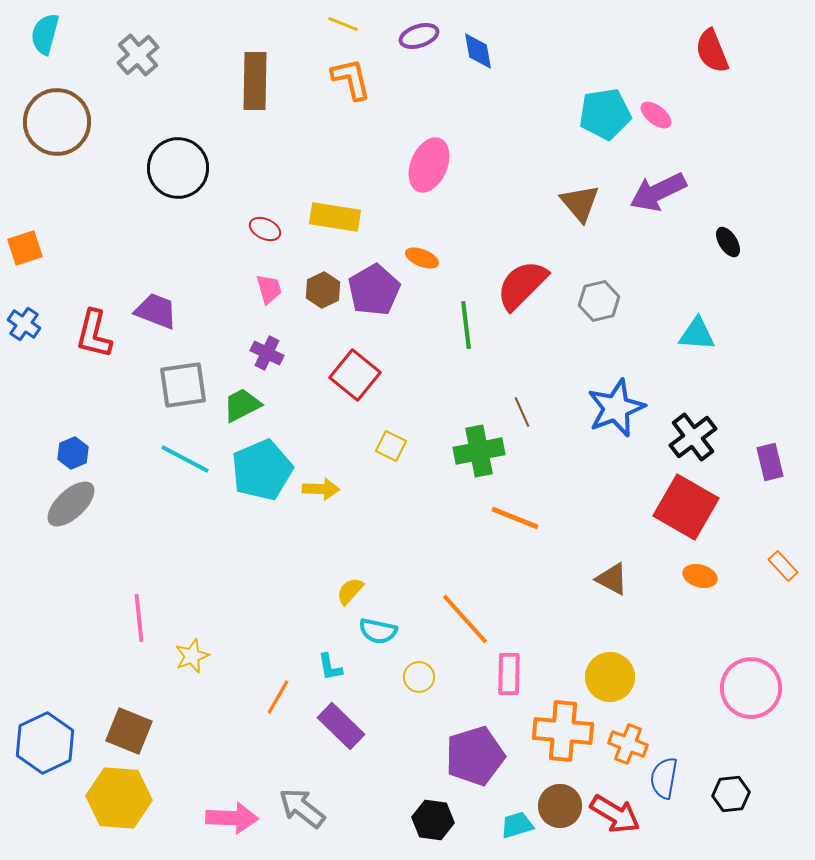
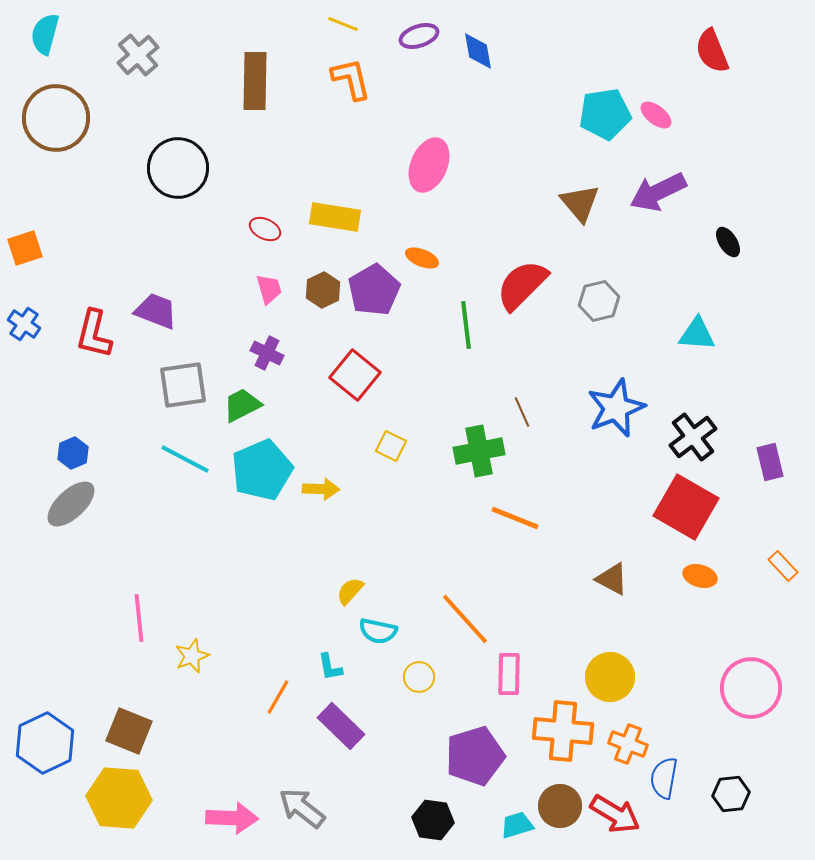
brown circle at (57, 122): moved 1 px left, 4 px up
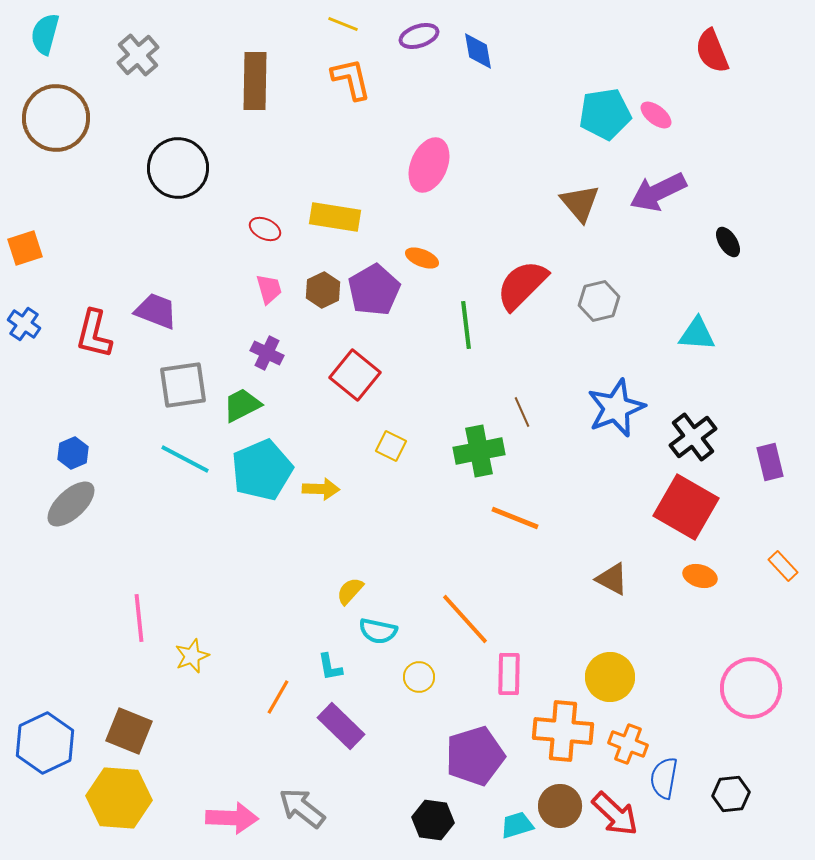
red arrow at (615, 814): rotated 12 degrees clockwise
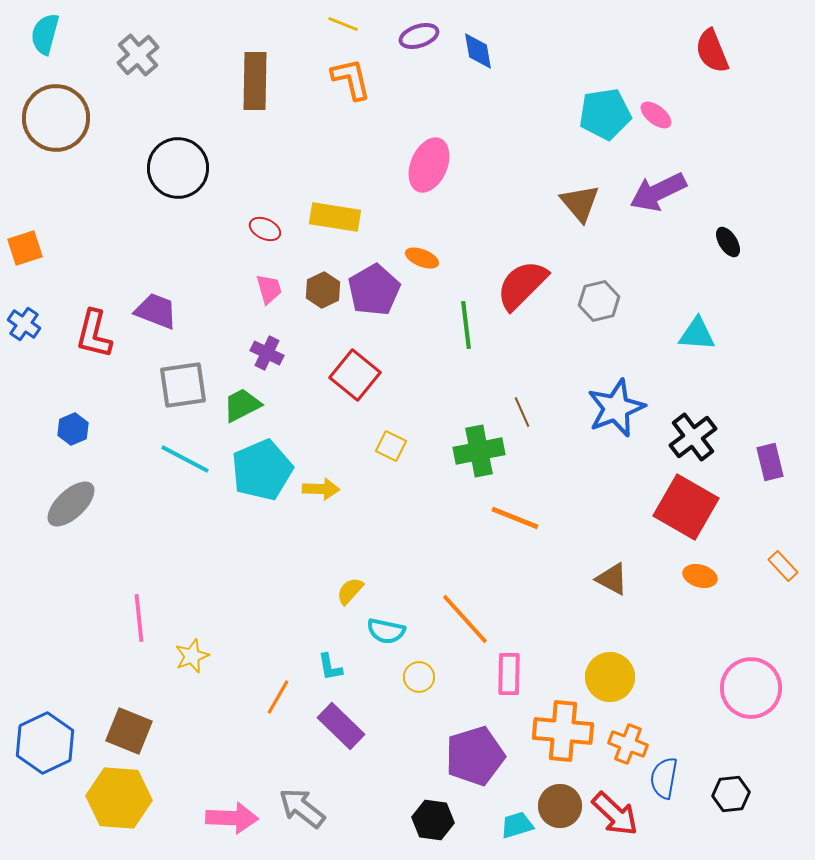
blue hexagon at (73, 453): moved 24 px up
cyan semicircle at (378, 631): moved 8 px right
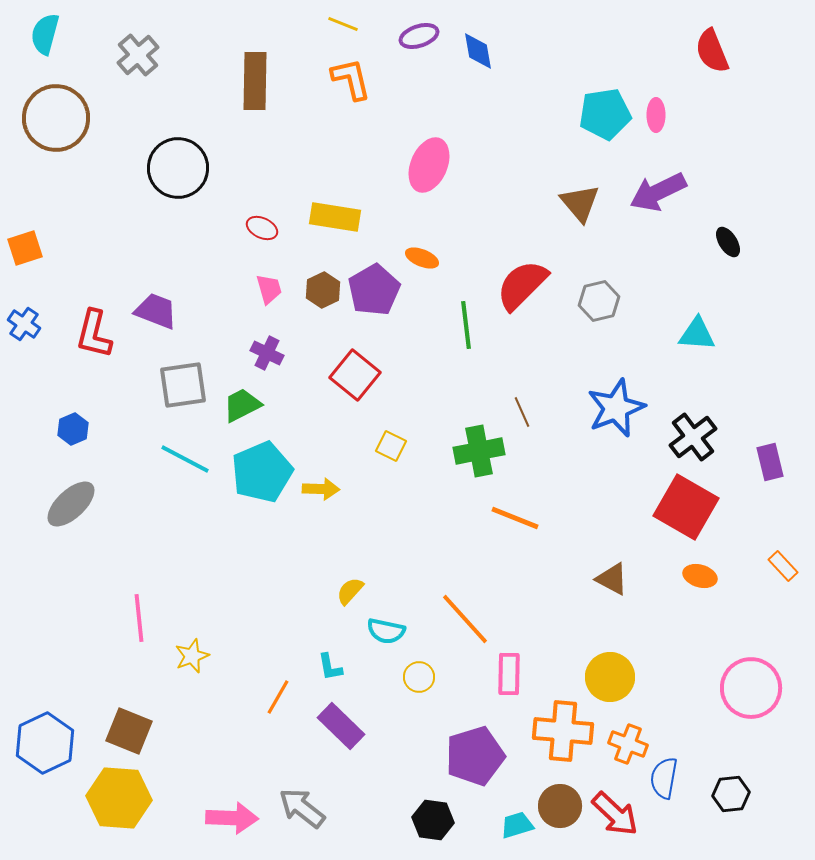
pink ellipse at (656, 115): rotated 52 degrees clockwise
red ellipse at (265, 229): moved 3 px left, 1 px up
cyan pentagon at (262, 470): moved 2 px down
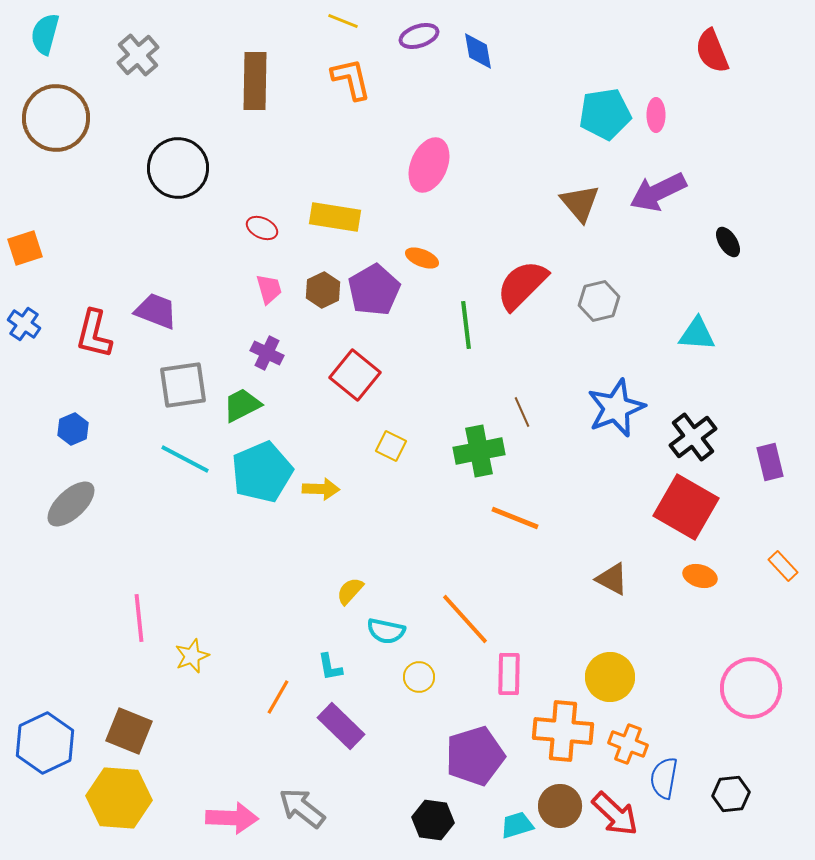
yellow line at (343, 24): moved 3 px up
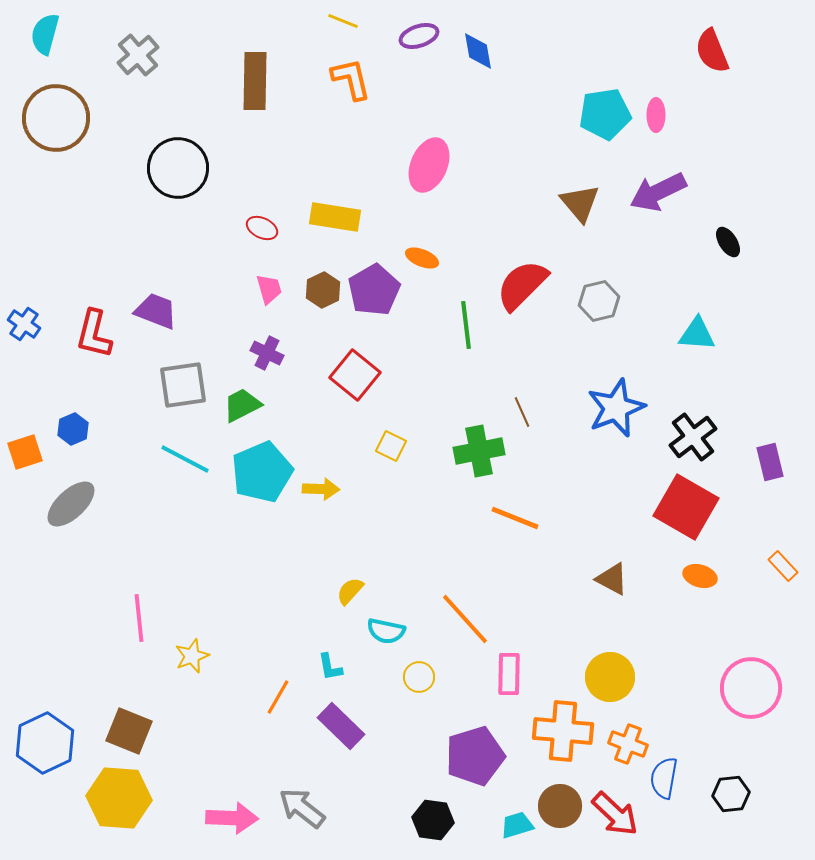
orange square at (25, 248): moved 204 px down
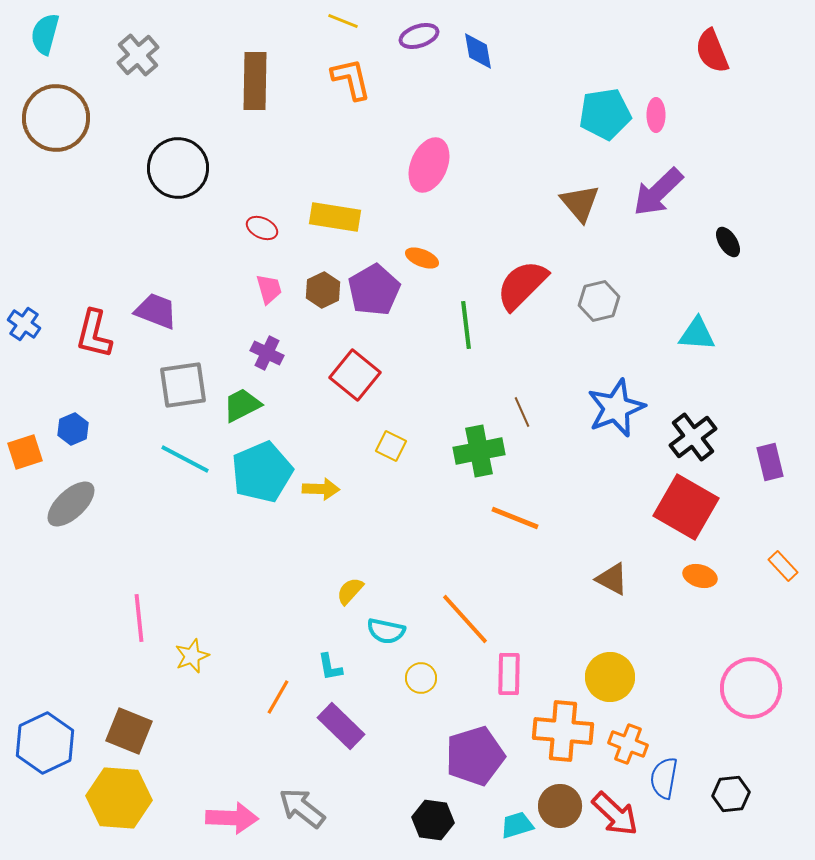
purple arrow at (658, 192): rotated 18 degrees counterclockwise
yellow circle at (419, 677): moved 2 px right, 1 px down
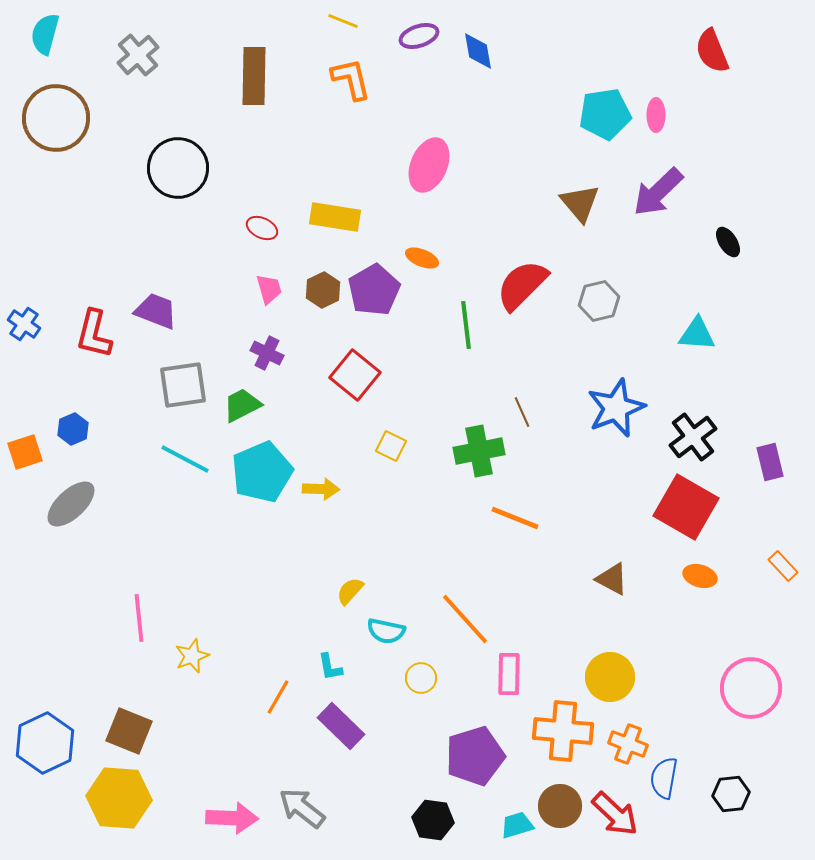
brown rectangle at (255, 81): moved 1 px left, 5 px up
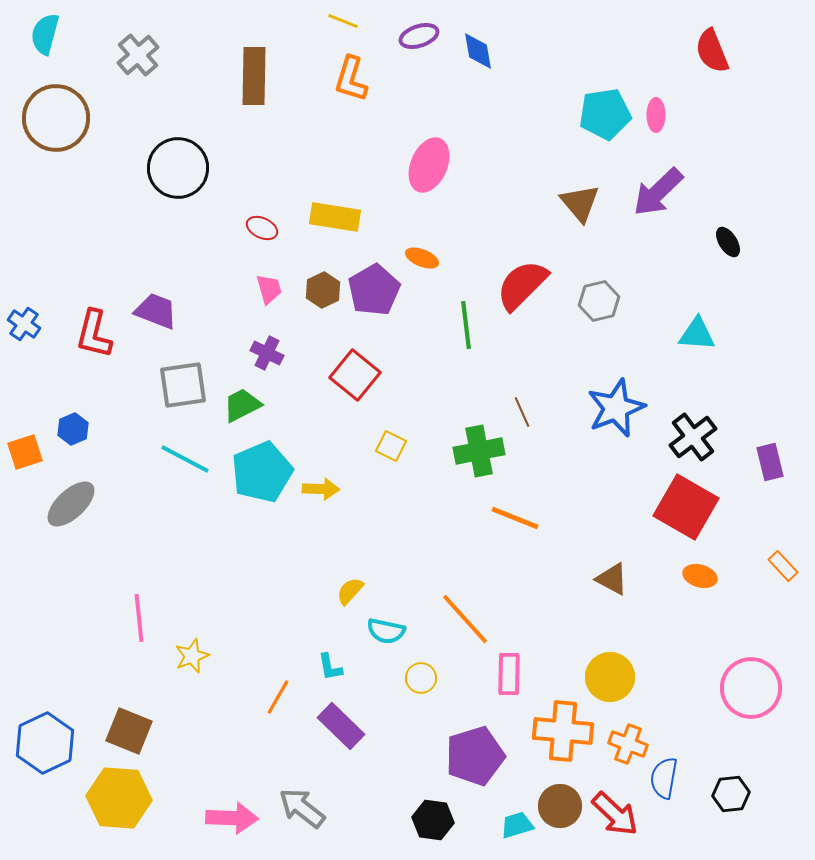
orange L-shape at (351, 79): rotated 150 degrees counterclockwise
